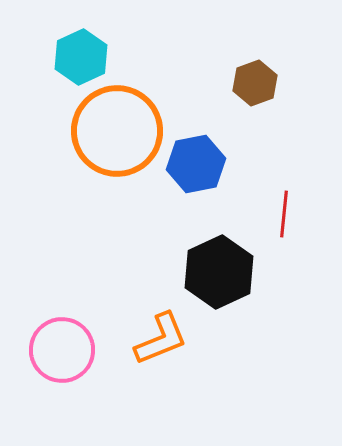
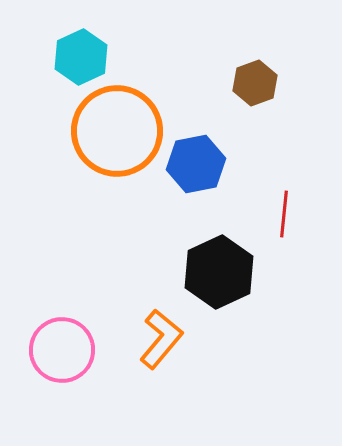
orange L-shape: rotated 28 degrees counterclockwise
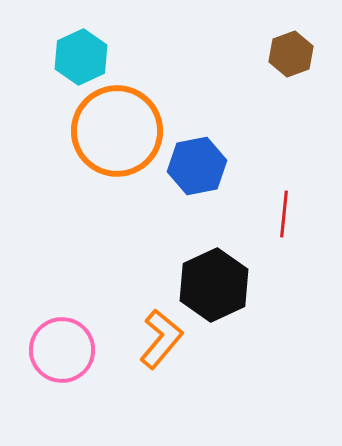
brown hexagon: moved 36 px right, 29 px up
blue hexagon: moved 1 px right, 2 px down
black hexagon: moved 5 px left, 13 px down
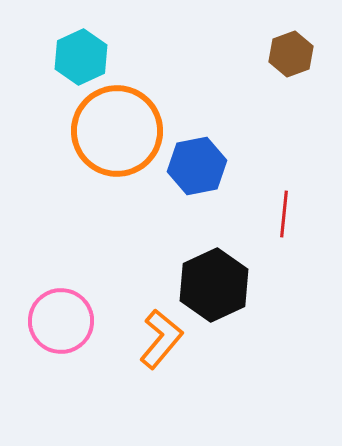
pink circle: moved 1 px left, 29 px up
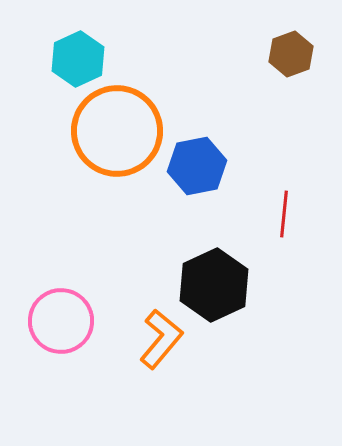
cyan hexagon: moved 3 px left, 2 px down
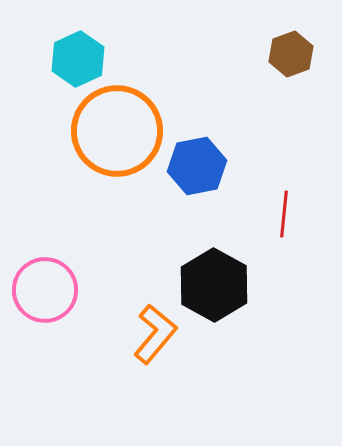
black hexagon: rotated 6 degrees counterclockwise
pink circle: moved 16 px left, 31 px up
orange L-shape: moved 6 px left, 5 px up
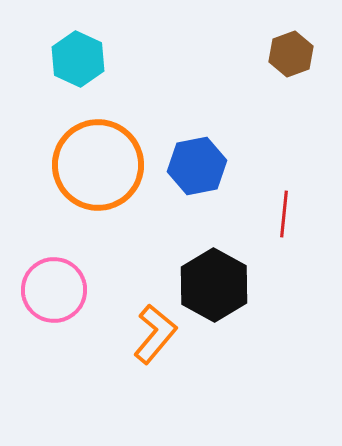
cyan hexagon: rotated 10 degrees counterclockwise
orange circle: moved 19 px left, 34 px down
pink circle: moved 9 px right
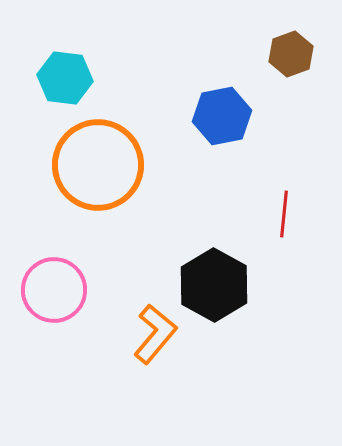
cyan hexagon: moved 13 px left, 19 px down; rotated 18 degrees counterclockwise
blue hexagon: moved 25 px right, 50 px up
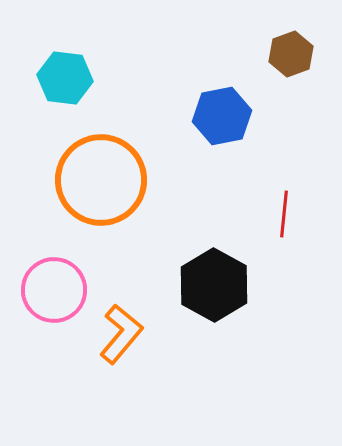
orange circle: moved 3 px right, 15 px down
orange L-shape: moved 34 px left
